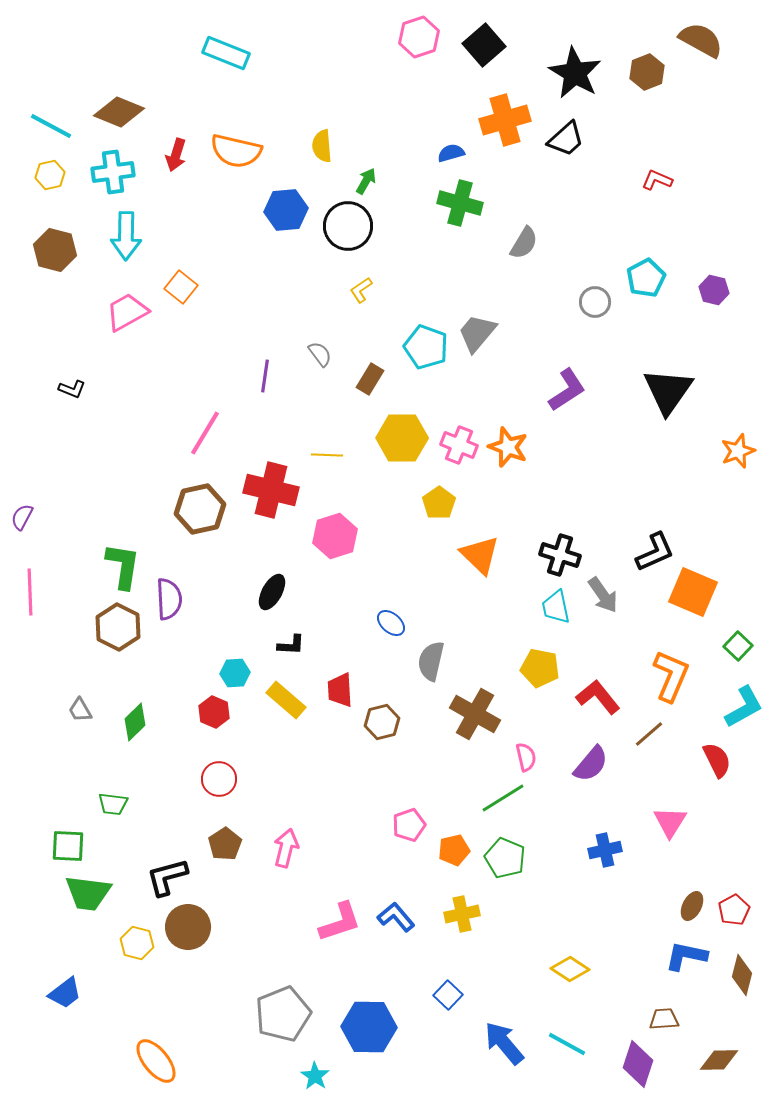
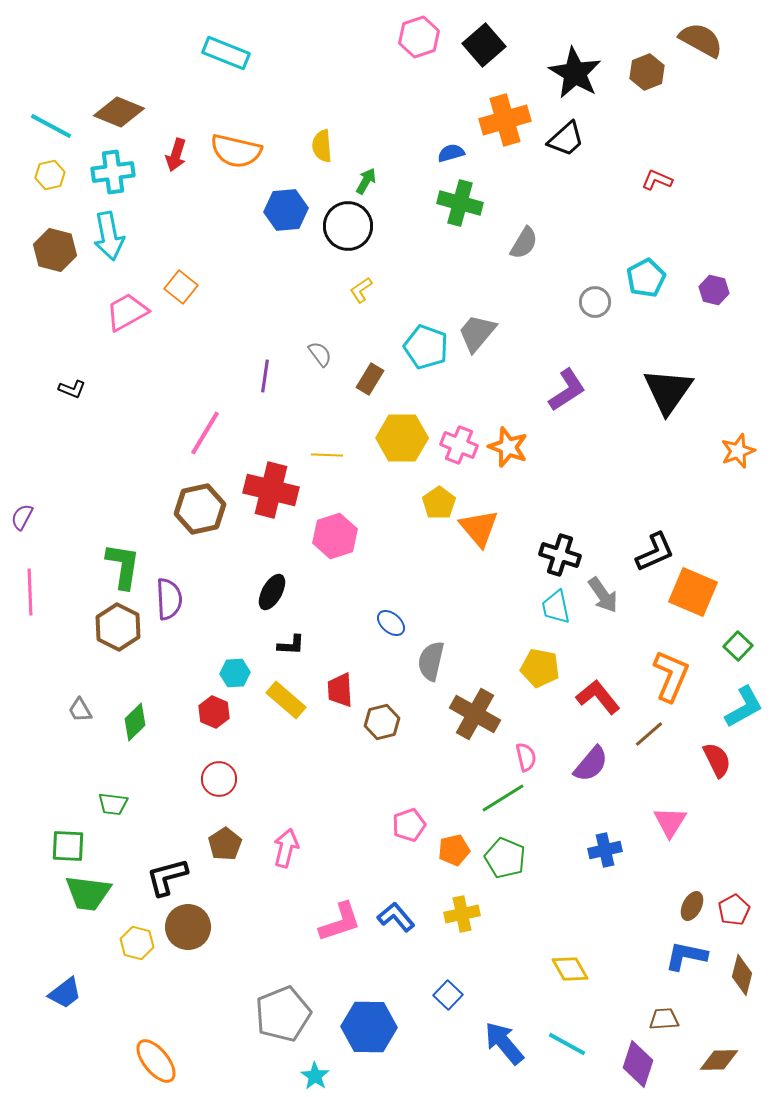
cyan arrow at (126, 236): moved 17 px left; rotated 12 degrees counterclockwise
orange triangle at (480, 555): moved 1 px left, 27 px up; rotated 6 degrees clockwise
yellow diamond at (570, 969): rotated 27 degrees clockwise
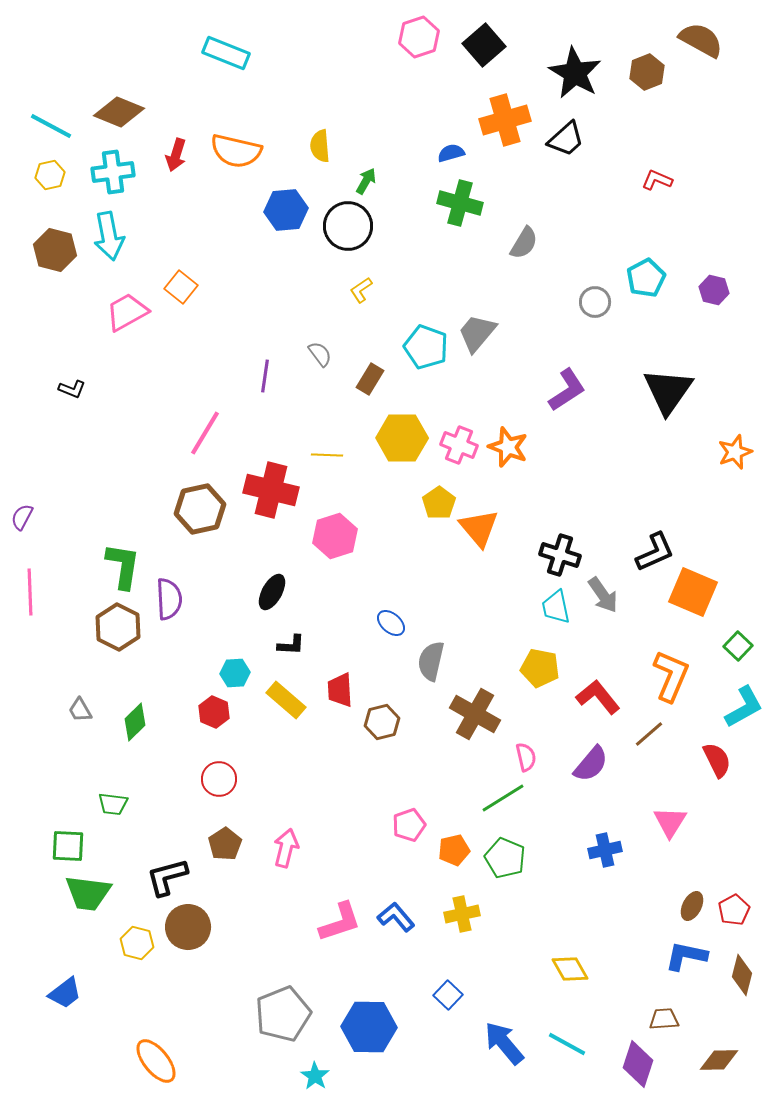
yellow semicircle at (322, 146): moved 2 px left
orange star at (738, 451): moved 3 px left, 1 px down
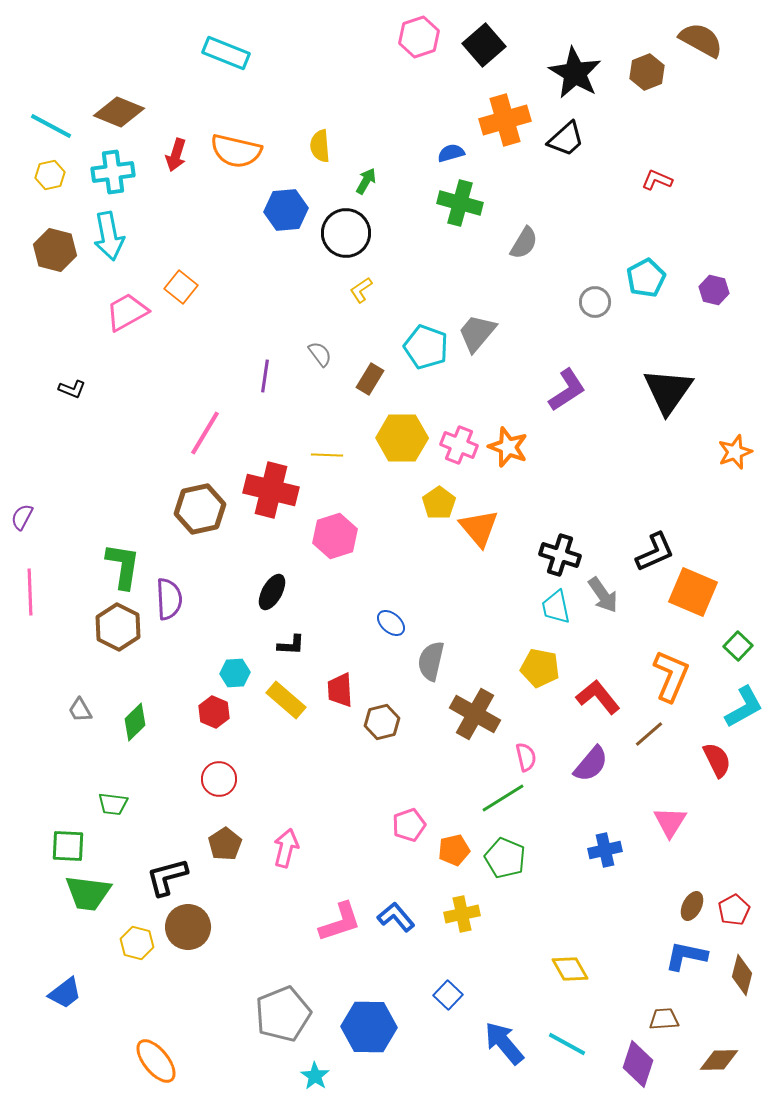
black circle at (348, 226): moved 2 px left, 7 px down
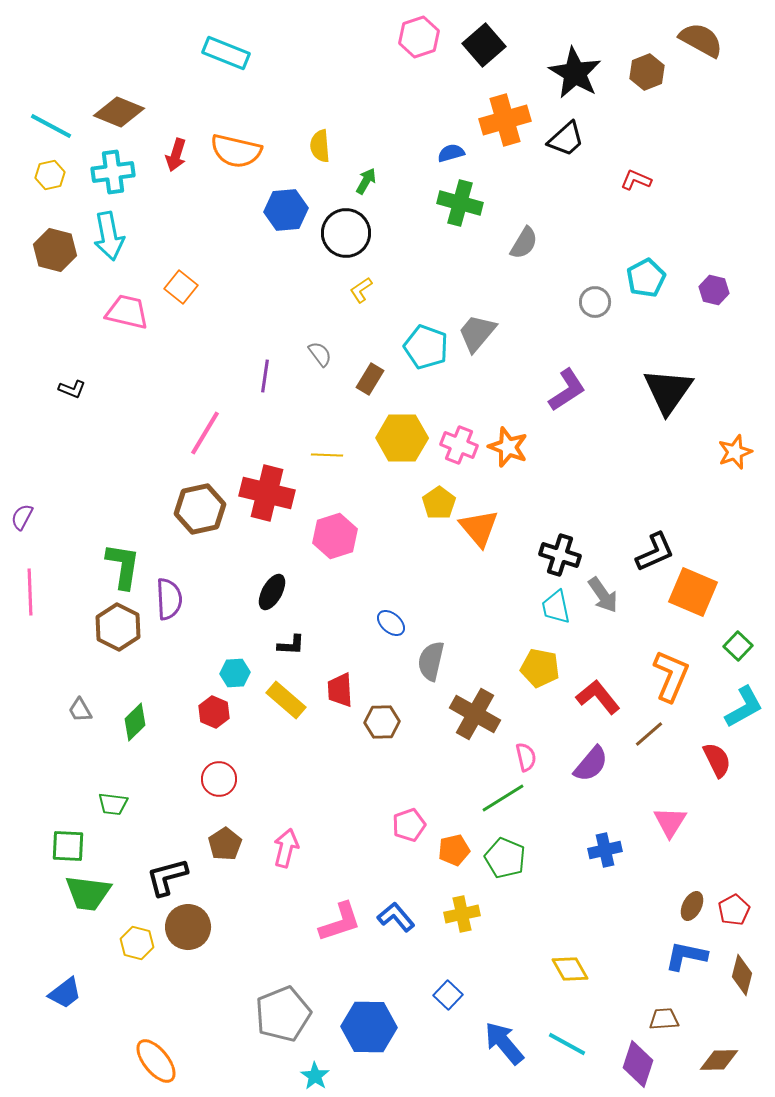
red L-shape at (657, 180): moved 21 px left
pink trapezoid at (127, 312): rotated 42 degrees clockwise
red cross at (271, 490): moved 4 px left, 3 px down
brown hexagon at (382, 722): rotated 12 degrees clockwise
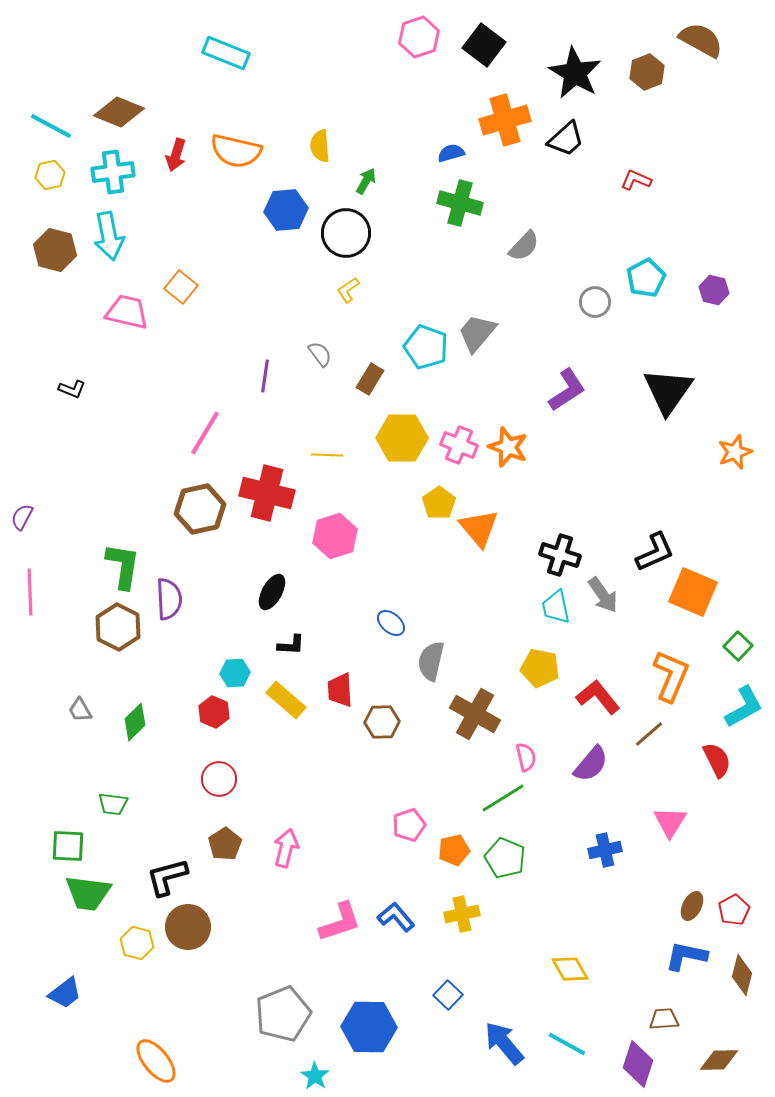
black square at (484, 45): rotated 12 degrees counterclockwise
gray semicircle at (524, 243): moved 3 px down; rotated 12 degrees clockwise
yellow L-shape at (361, 290): moved 13 px left
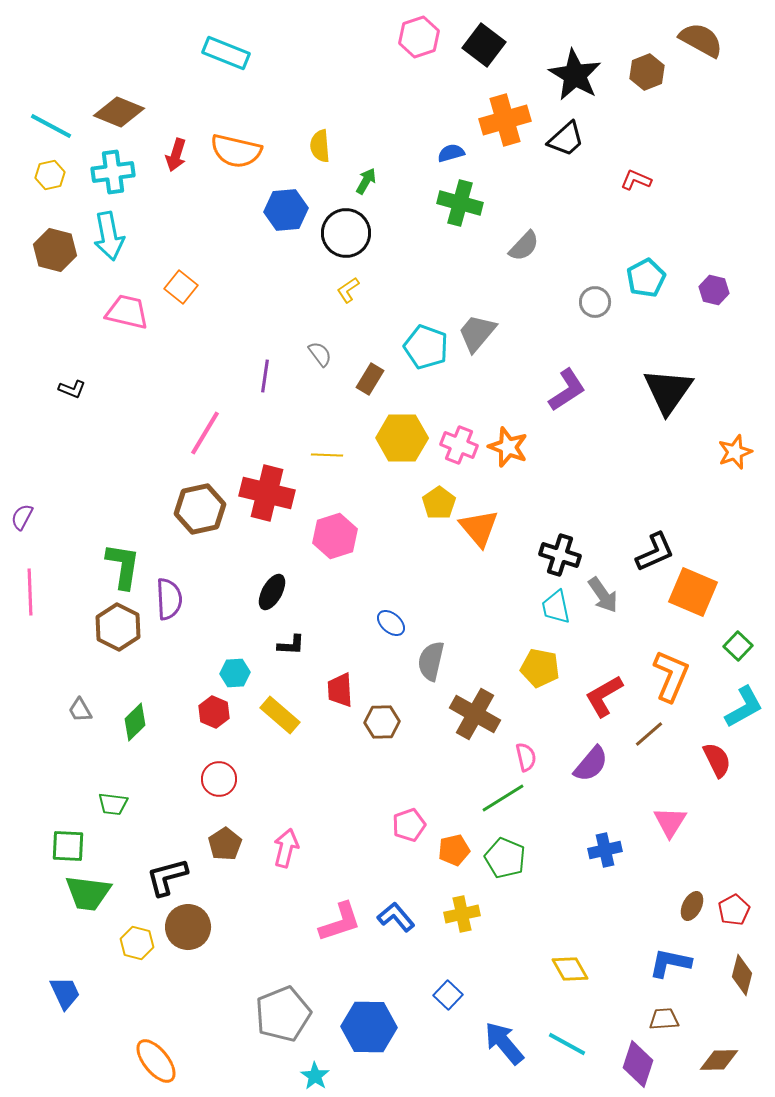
black star at (575, 73): moved 2 px down
red L-shape at (598, 697): moved 6 px right, 1 px up; rotated 81 degrees counterclockwise
yellow rectangle at (286, 700): moved 6 px left, 15 px down
blue L-shape at (686, 956): moved 16 px left, 7 px down
blue trapezoid at (65, 993): rotated 78 degrees counterclockwise
